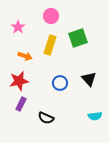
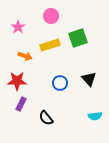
yellow rectangle: rotated 54 degrees clockwise
red star: moved 2 px left; rotated 12 degrees clockwise
black semicircle: rotated 28 degrees clockwise
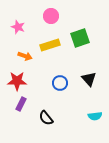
pink star: rotated 16 degrees counterclockwise
green square: moved 2 px right
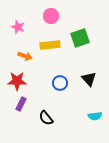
yellow rectangle: rotated 12 degrees clockwise
